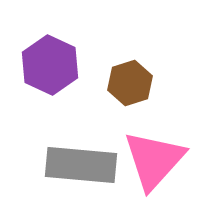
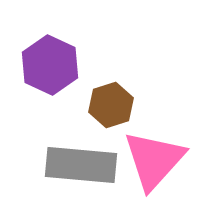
brown hexagon: moved 19 px left, 22 px down
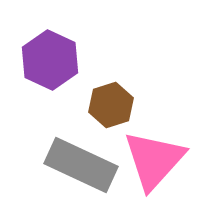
purple hexagon: moved 5 px up
gray rectangle: rotated 20 degrees clockwise
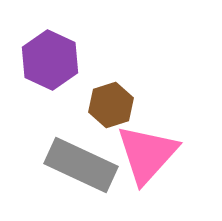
pink triangle: moved 7 px left, 6 px up
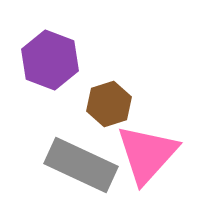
purple hexagon: rotated 4 degrees counterclockwise
brown hexagon: moved 2 px left, 1 px up
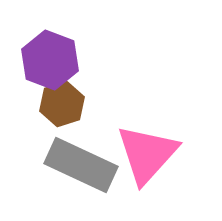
brown hexagon: moved 47 px left
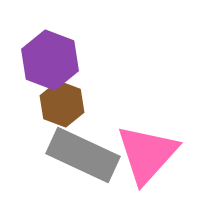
brown hexagon: rotated 21 degrees counterclockwise
gray rectangle: moved 2 px right, 10 px up
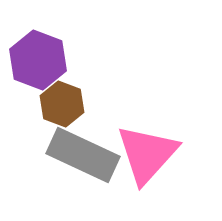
purple hexagon: moved 12 px left
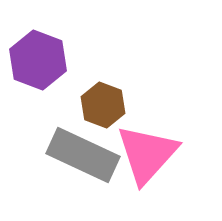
brown hexagon: moved 41 px right, 1 px down
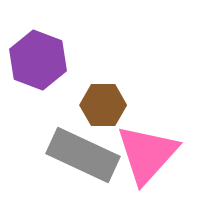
brown hexagon: rotated 21 degrees counterclockwise
